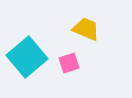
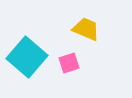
cyan square: rotated 9 degrees counterclockwise
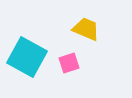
cyan square: rotated 12 degrees counterclockwise
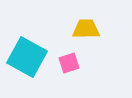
yellow trapezoid: rotated 24 degrees counterclockwise
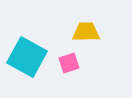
yellow trapezoid: moved 3 px down
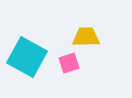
yellow trapezoid: moved 5 px down
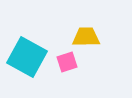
pink square: moved 2 px left, 1 px up
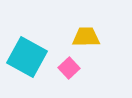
pink square: moved 2 px right, 6 px down; rotated 25 degrees counterclockwise
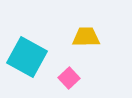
pink square: moved 10 px down
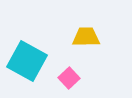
cyan square: moved 4 px down
